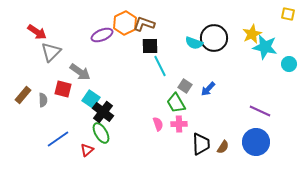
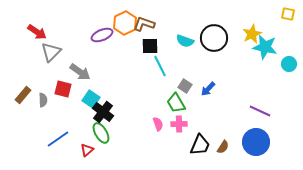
cyan semicircle: moved 9 px left, 2 px up
black trapezoid: moved 1 px left, 1 px down; rotated 25 degrees clockwise
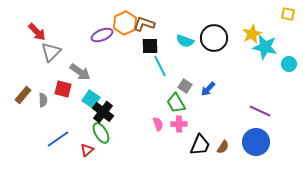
red arrow: rotated 12 degrees clockwise
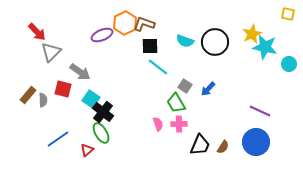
black circle: moved 1 px right, 4 px down
cyan line: moved 2 px left, 1 px down; rotated 25 degrees counterclockwise
brown rectangle: moved 5 px right
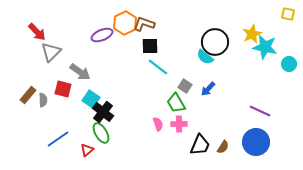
cyan semicircle: moved 20 px right, 16 px down; rotated 18 degrees clockwise
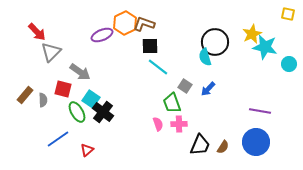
cyan semicircle: rotated 36 degrees clockwise
brown rectangle: moved 3 px left
green trapezoid: moved 4 px left; rotated 10 degrees clockwise
purple line: rotated 15 degrees counterclockwise
green ellipse: moved 24 px left, 21 px up
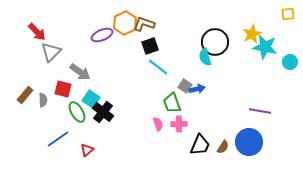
yellow square: rotated 16 degrees counterclockwise
black square: rotated 18 degrees counterclockwise
cyan circle: moved 1 px right, 2 px up
blue arrow: moved 11 px left; rotated 147 degrees counterclockwise
blue circle: moved 7 px left
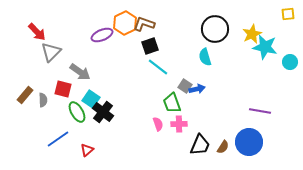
black circle: moved 13 px up
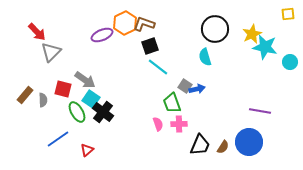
gray arrow: moved 5 px right, 8 px down
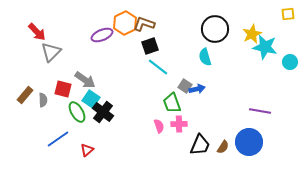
pink semicircle: moved 1 px right, 2 px down
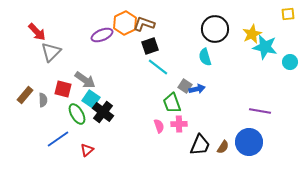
green ellipse: moved 2 px down
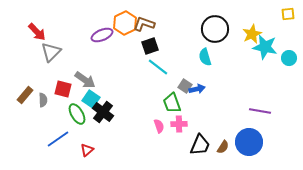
cyan circle: moved 1 px left, 4 px up
